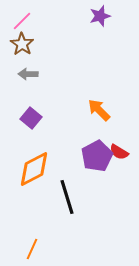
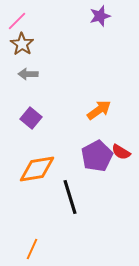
pink line: moved 5 px left
orange arrow: rotated 100 degrees clockwise
red semicircle: moved 2 px right
orange diamond: moved 3 px right; rotated 18 degrees clockwise
black line: moved 3 px right
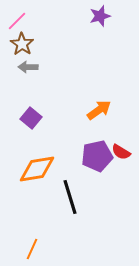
gray arrow: moved 7 px up
purple pentagon: rotated 16 degrees clockwise
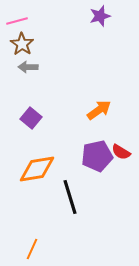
pink line: rotated 30 degrees clockwise
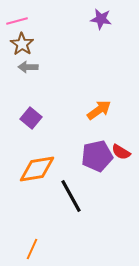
purple star: moved 1 px right, 3 px down; rotated 25 degrees clockwise
black line: moved 1 px right, 1 px up; rotated 12 degrees counterclockwise
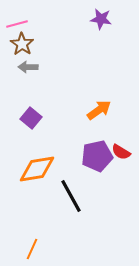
pink line: moved 3 px down
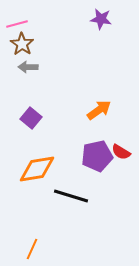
black line: rotated 44 degrees counterclockwise
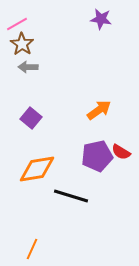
pink line: rotated 15 degrees counterclockwise
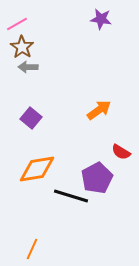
brown star: moved 3 px down
purple pentagon: moved 22 px down; rotated 16 degrees counterclockwise
